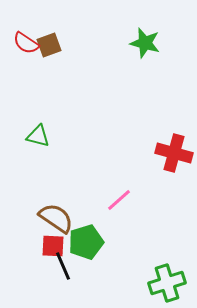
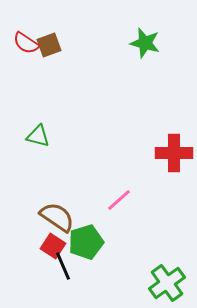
red cross: rotated 15 degrees counterclockwise
brown semicircle: moved 1 px right, 1 px up
red square: rotated 30 degrees clockwise
green cross: rotated 18 degrees counterclockwise
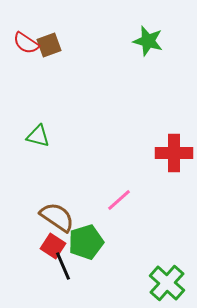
green star: moved 3 px right, 2 px up
green cross: rotated 12 degrees counterclockwise
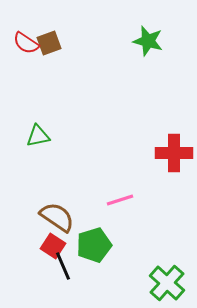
brown square: moved 2 px up
green triangle: rotated 25 degrees counterclockwise
pink line: moved 1 px right; rotated 24 degrees clockwise
green pentagon: moved 8 px right, 3 px down
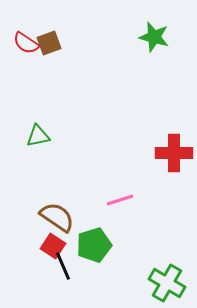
green star: moved 6 px right, 4 px up
green cross: rotated 12 degrees counterclockwise
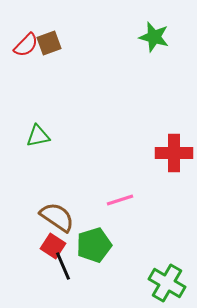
red semicircle: moved 2 px down; rotated 80 degrees counterclockwise
